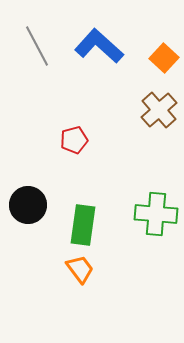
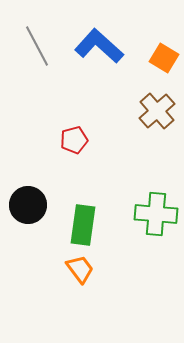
orange square: rotated 12 degrees counterclockwise
brown cross: moved 2 px left, 1 px down
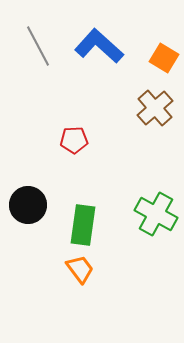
gray line: moved 1 px right
brown cross: moved 2 px left, 3 px up
red pentagon: rotated 12 degrees clockwise
green cross: rotated 24 degrees clockwise
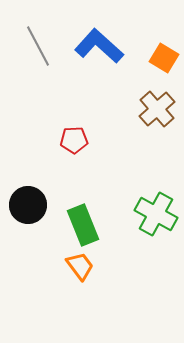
brown cross: moved 2 px right, 1 px down
green rectangle: rotated 30 degrees counterclockwise
orange trapezoid: moved 3 px up
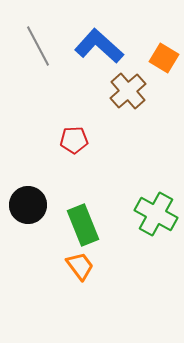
brown cross: moved 29 px left, 18 px up
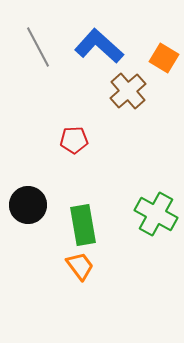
gray line: moved 1 px down
green rectangle: rotated 12 degrees clockwise
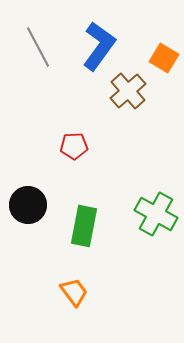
blue L-shape: rotated 84 degrees clockwise
red pentagon: moved 6 px down
green rectangle: moved 1 px right, 1 px down; rotated 21 degrees clockwise
orange trapezoid: moved 6 px left, 26 px down
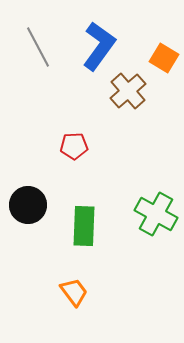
green rectangle: rotated 9 degrees counterclockwise
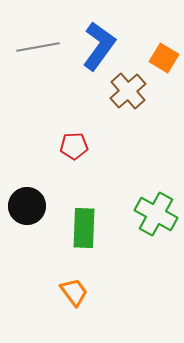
gray line: rotated 72 degrees counterclockwise
black circle: moved 1 px left, 1 px down
green rectangle: moved 2 px down
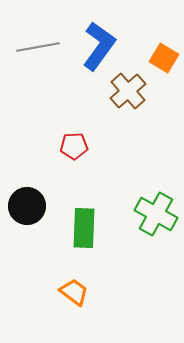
orange trapezoid: rotated 16 degrees counterclockwise
